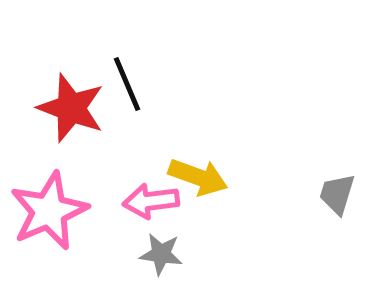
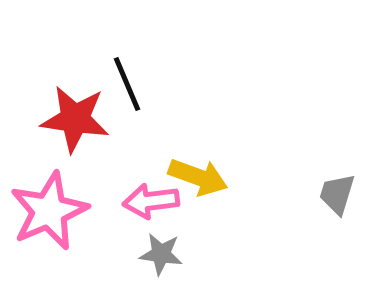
red star: moved 4 px right, 11 px down; rotated 12 degrees counterclockwise
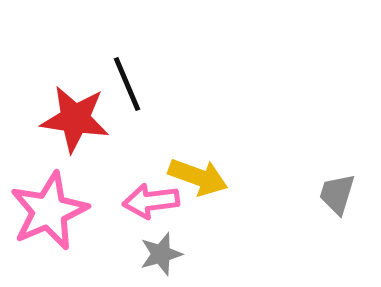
gray star: rotated 24 degrees counterclockwise
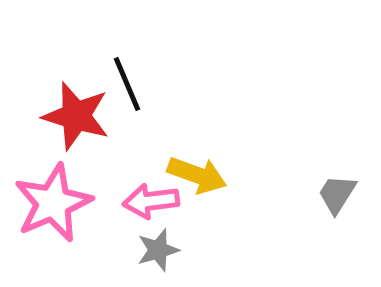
red star: moved 1 px right, 3 px up; rotated 8 degrees clockwise
yellow arrow: moved 1 px left, 2 px up
gray trapezoid: rotated 15 degrees clockwise
pink star: moved 4 px right, 8 px up
gray star: moved 3 px left, 4 px up
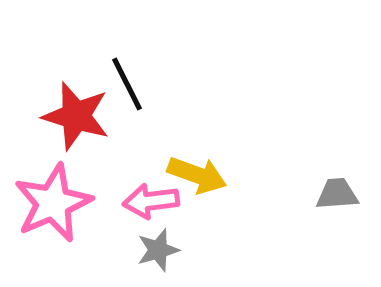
black line: rotated 4 degrees counterclockwise
gray trapezoid: rotated 54 degrees clockwise
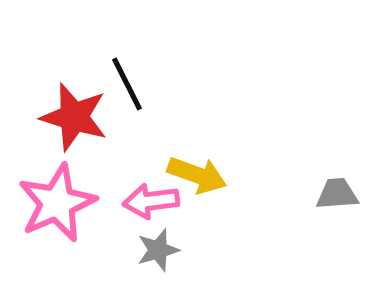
red star: moved 2 px left, 1 px down
pink star: moved 4 px right
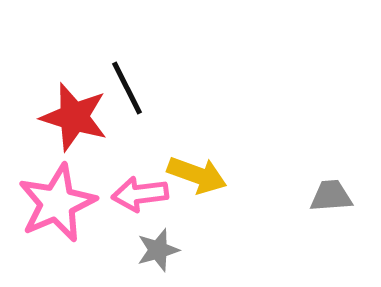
black line: moved 4 px down
gray trapezoid: moved 6 px left, 2 px down
pink arrow: moved 11 px left, 7 px up
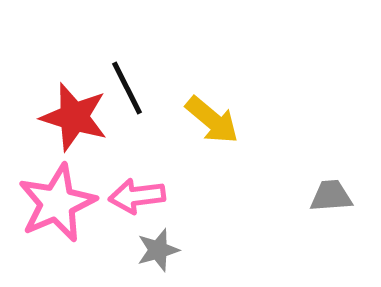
yellow arrow: moved 15 px right, 55 px up; rotated 20 degrees clockwise
pink arrow: moved 3 px left, 2 px down
